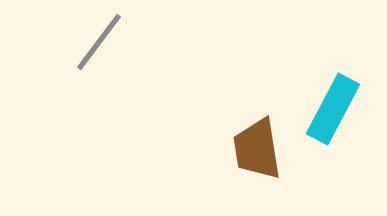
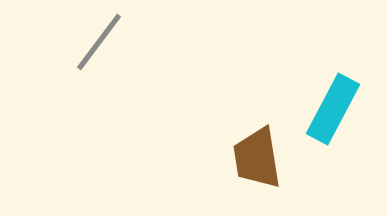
brown trapezoid: moved 9 px down
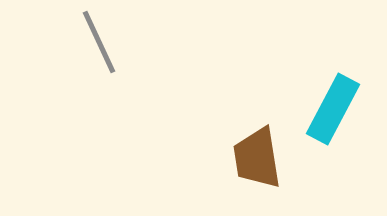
gray line: rotated 62 degrees counterclockwise
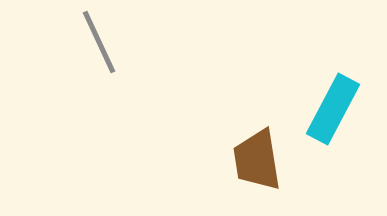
brown trapezoid: moved 2 px down
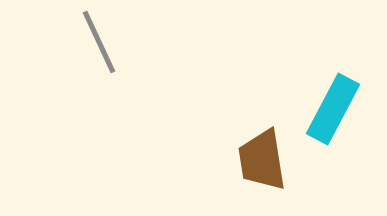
brown trapezoid: moved 5 px right
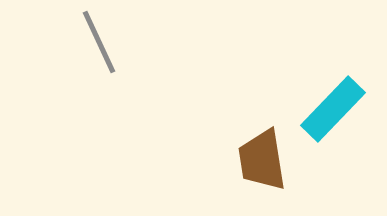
cyan rectangle: rotated 16 degrees clockwise
